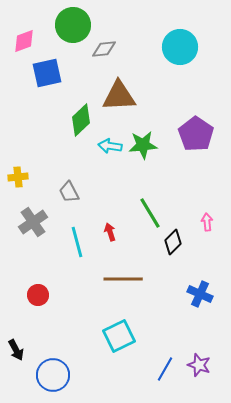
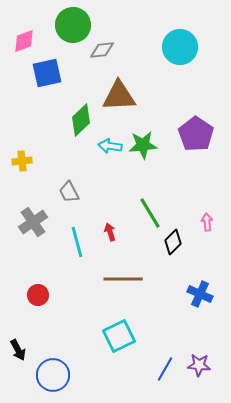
gray diamond: moved 2 px left, 1 px down
yellow cross: moved 4 px right, 16 px up
black arrow: moved 2 px right
purple star: rotated 15 degrees counterclockwise
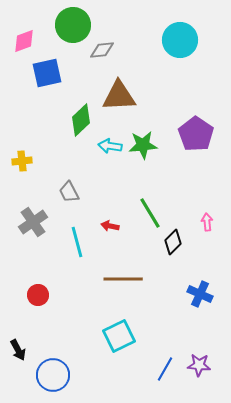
cyan circle: moved 7 px up
red arrow: moved 6 px up; rotated 60 degrees counterclockwise
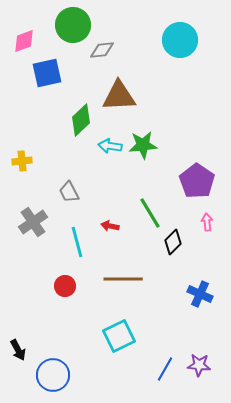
purple pentagon: moved 1 px right, 47 px down
red circle: moved 27 px right, 9 px up
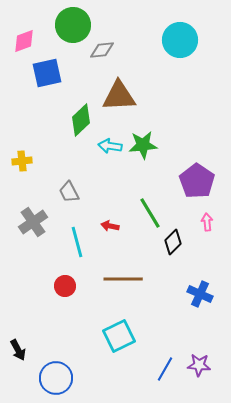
blue circle: moved 3 px right, 3 px down
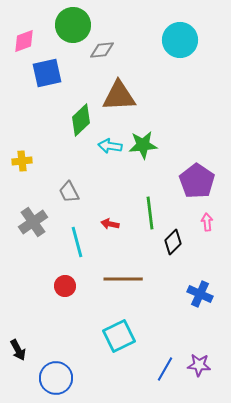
green line: rotated 24 degrees clockwise
red arrow: moved 2 px up
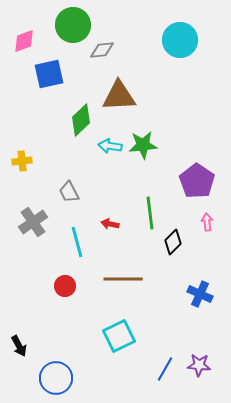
blue square: moved 2 px right, 1 px down
black arrow: moved 1 px right, 4 px up
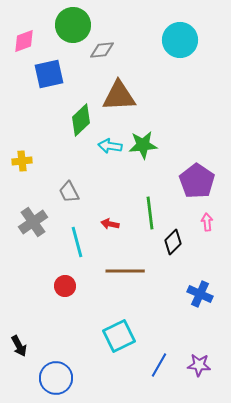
brown line: moved 2 px right, 8 px up
blue line: moved 6 px left, 4 px up
